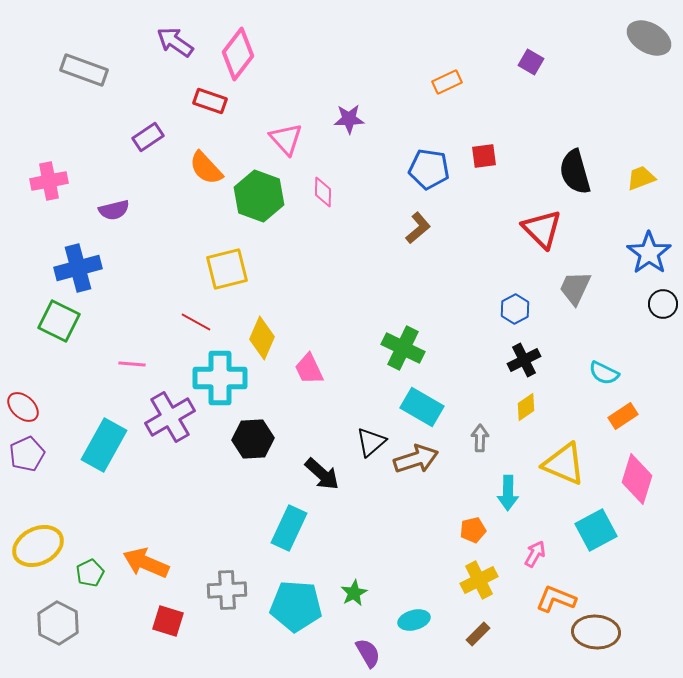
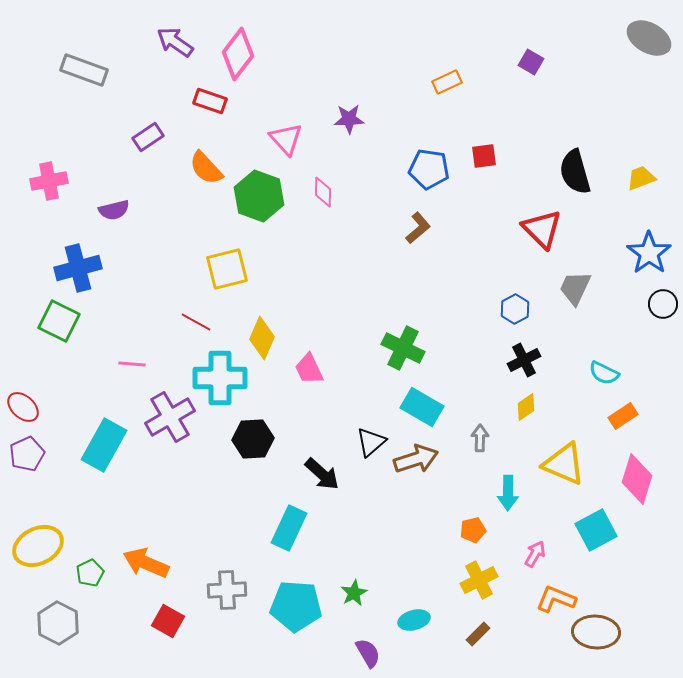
red square at (168, 621): rotated 12 degrees clockwise
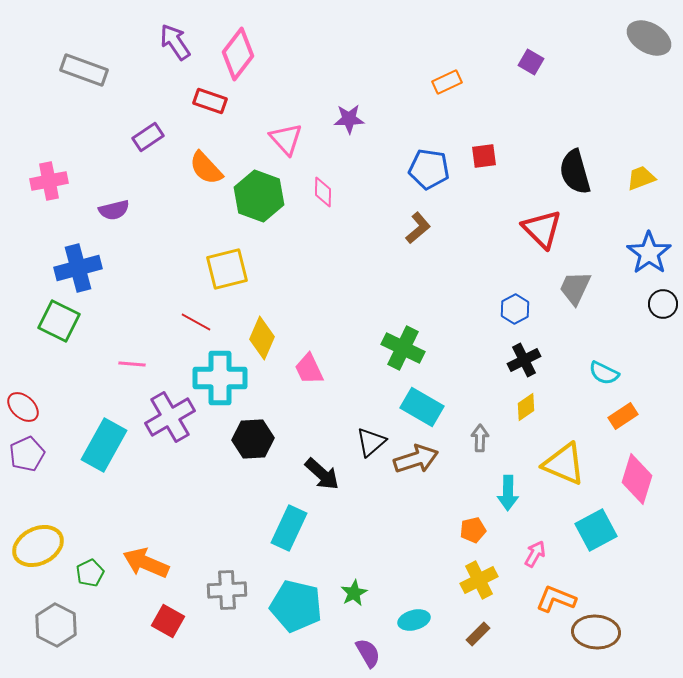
purple arrow at (175, 42): rotated 21 degrees clockwise
cyan pentagon at (296, 606): rotated 9 degrees clockwise
gray hexagon at (58, 623): moved 2 px left, 2 px down
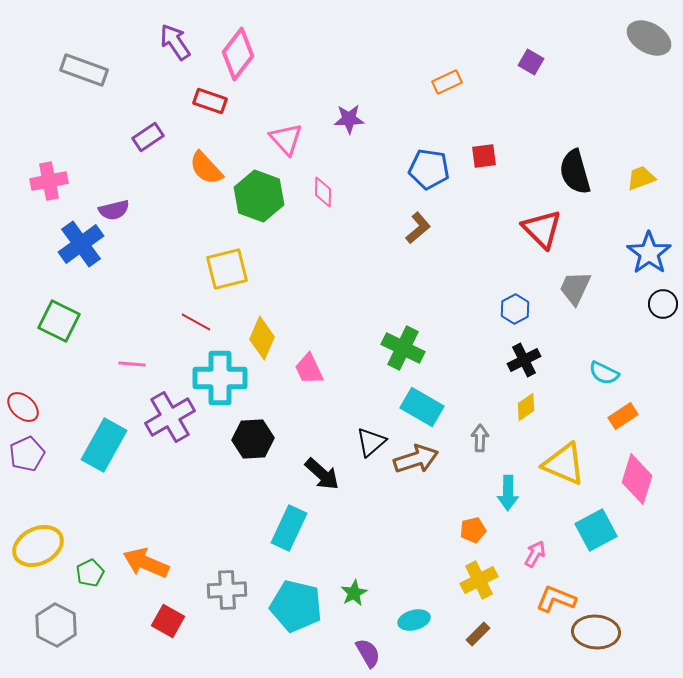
blue cross at (78, 268): moved 3 px right, 24 px up; rotated 21 degrees counterclockwise
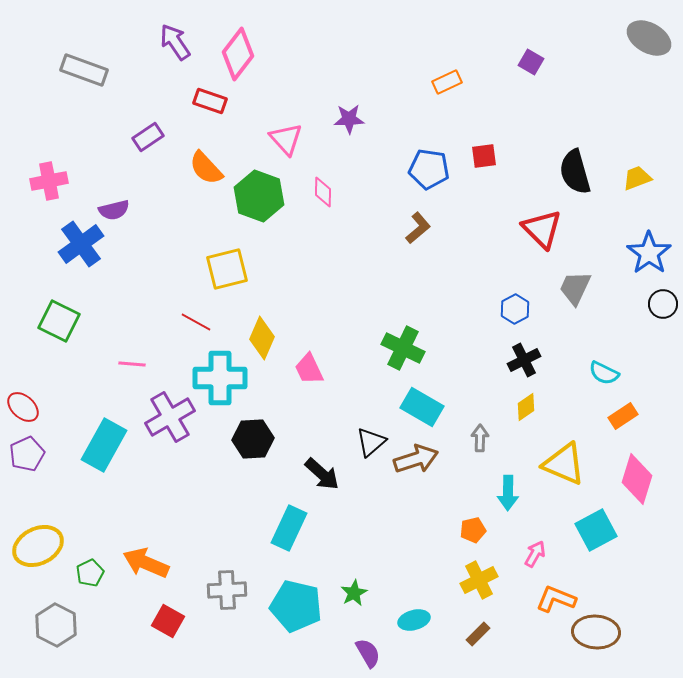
yellow trapezoid at (641, 178): moved 4 px left
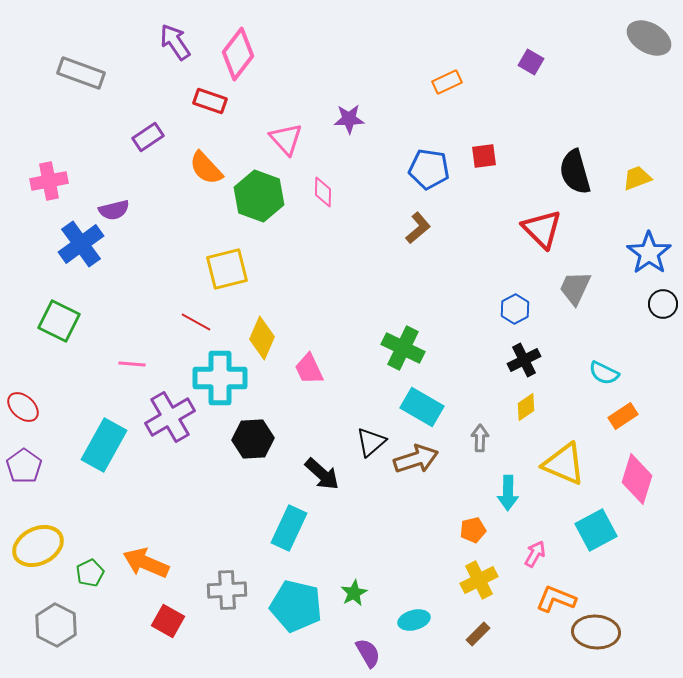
gray rectangle at (84, 70): moved 3 px left, 3 px down
purple pentagon at (27, 454): moved 3 px left, 12 px down; rotated 12 degrees counterclockwise
